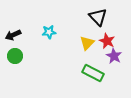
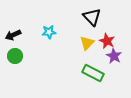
black triangle: moved 6 px left
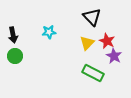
black arrow: rotated 77 degrees counterclockwise
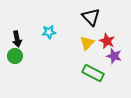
black triangle: moved 1 px left
black arrow: moved 4 px right, 4 px down
purple star: rotated 14 degrees counterclockwise
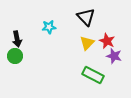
black triangle: moved 5 px left
cyan star: moved 5 px up
green rectangle: moved 2 px down
